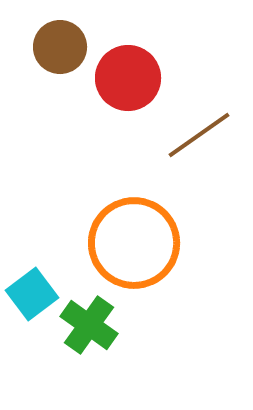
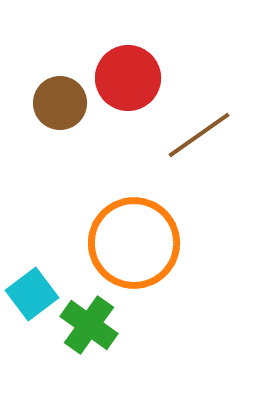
brown circle: moved 56 px down
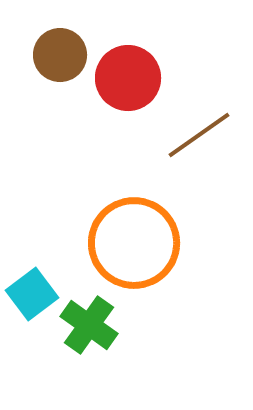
brown circle: moved 48 px up
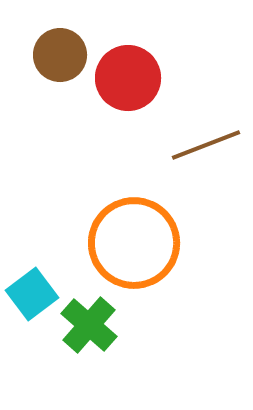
brown line: moved 7 px right, 10 px down; rotated 14 degrees clockwise
green cross: rotated 6 degrees clockwise
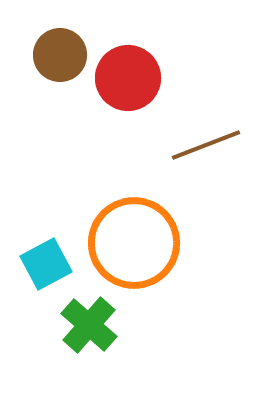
cyan square: moved 14 px right, 30 px up; rotated 9 degrees clockwise
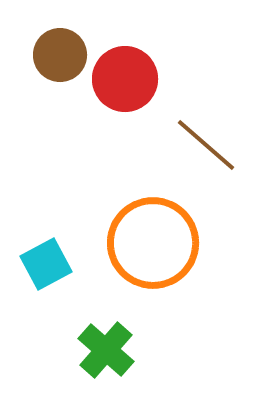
red circle: moved 3 px left, 1 px down
brown line: rotated 62 degrees clockwise
orange circle: moved 19 px right
green cross: moved 17 px right, 25 px down
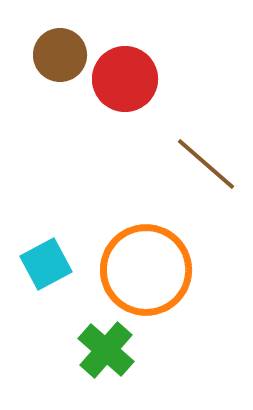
brown line: moved 19 px down
orange circle: moved 7 px left, 27 px down
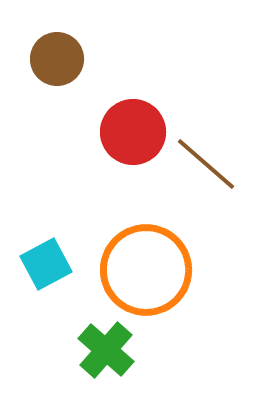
brown circle: moved 3 px left, 4 px down
red circle: moved 8 px right, 53 px down
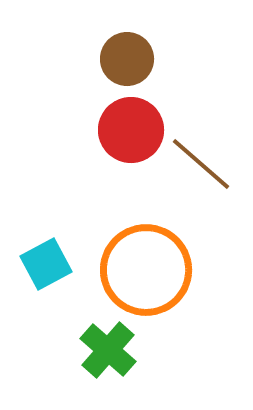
brown circle: moved 70 px right
red circle: moved 2 px left, 2 px up
brown line: moved 5 px left
green cross: moved 2 px right
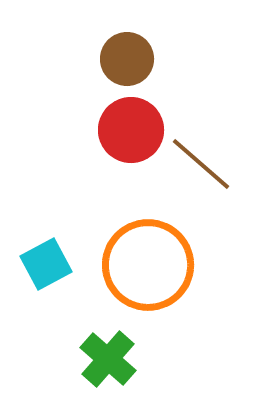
orange circle: moved 2 px right, 5 px up
green cross: moved 9 px down
